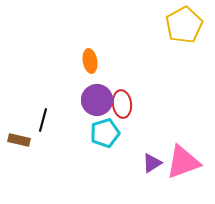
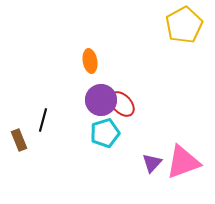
purple circle: moved 4 px right
red ellipse: rotated 36 degrees counterclockwise
brown rectangle: rotated 55 degrees clockwise
purple triangle: rotated 15 degrees counterclockwise
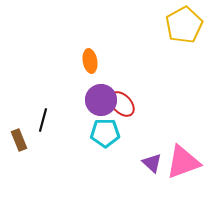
cyan pentagon: rotated 16 degrees clockwise
purple triangle: rotated 30 degrees counterclockwise
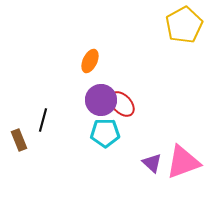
orange ellipse: rotated 35 degrees clockwise
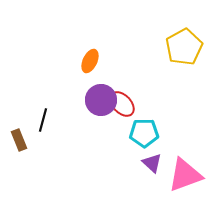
yellow pentagon: moved 22 px down
cyan pentagon: moved 39 px right
pink triangle: moved 2 px right, 13 px down
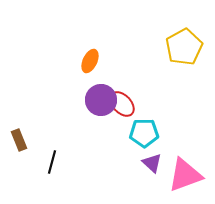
black line: moved 9 px right, 42 px down
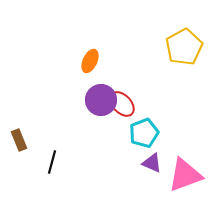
cyan pentagon: rotated 20 degrees counterclockwise
purple triangle: rotated 20 degrees counterclockwise
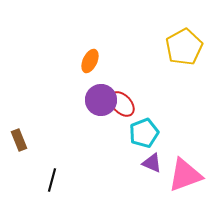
black line: moved 18 px down
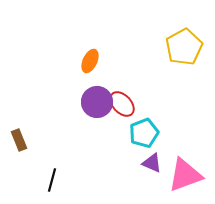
purple circle: moved 4 px left, 2 px down
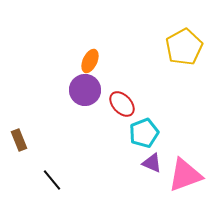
purple circle: moved 12 px left, 12 px up
black line: rotated 55 degrees counterclockwise
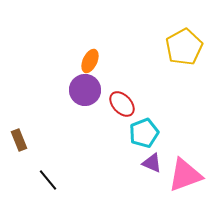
black line: moved 4 px left
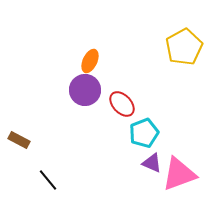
brown rectangle: rotated 40 degrees counterclockwise
pink triangle: moved 6 px left, 1 px up
